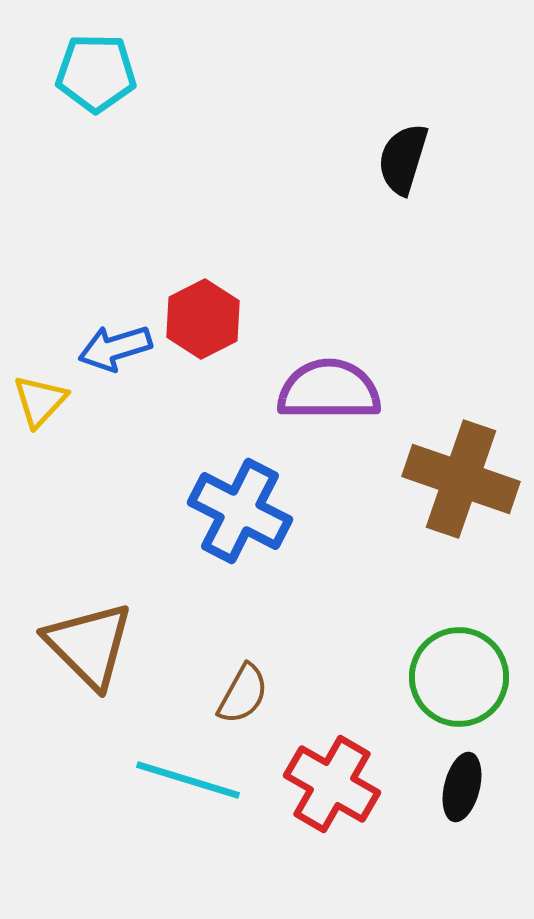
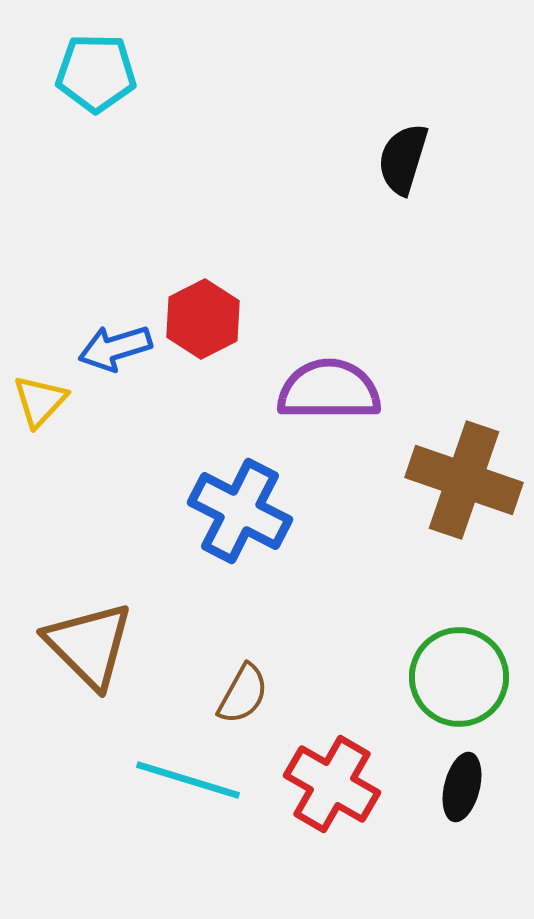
brown cross: moved 3 px right, 1 px down
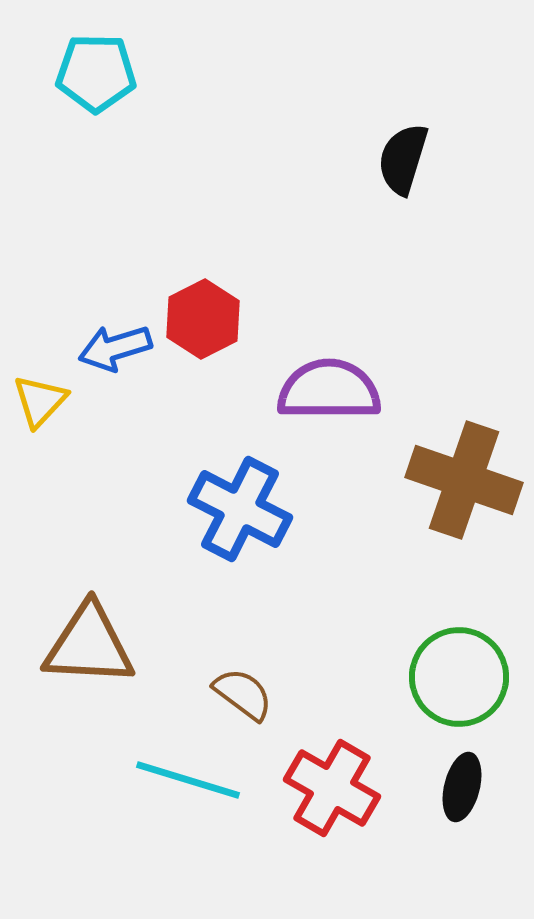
blue cross: moved 2 px up
brown triangle: rotated 42 degrees counterclockwise
brown semicircle: rotated 82 degrees counterclockwise
red cross: moved 4 px down
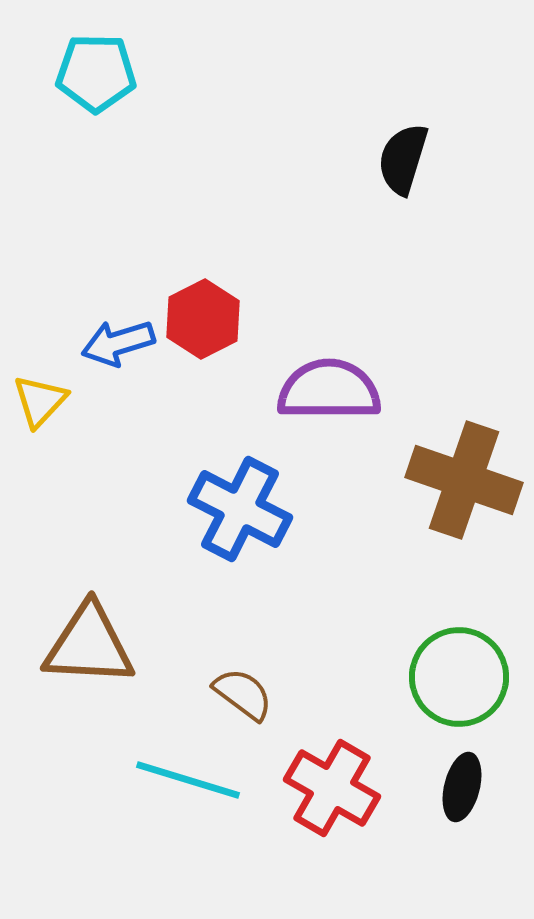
blue arrow: moved 3 px right, 5 px up
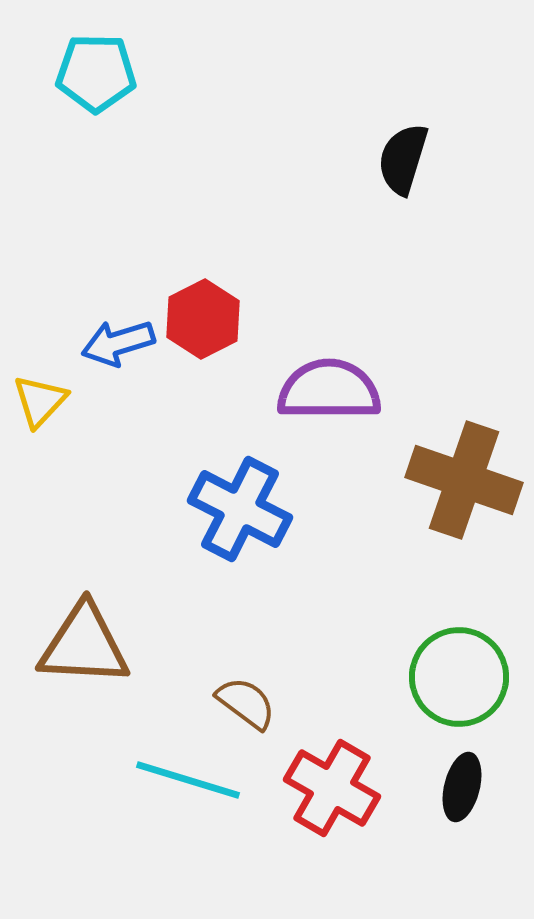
brown triangle: moved 5 px left
brown semicircle: moved 3 px right, 9 px down
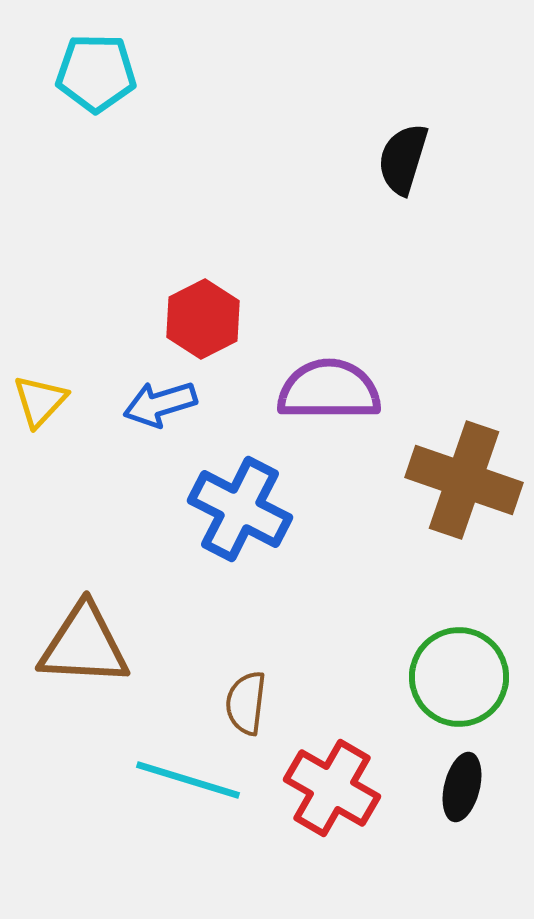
blue arrow: moved 42 px right, 61 px down
brown semicircle: rotated 120 degrees counterclockwise
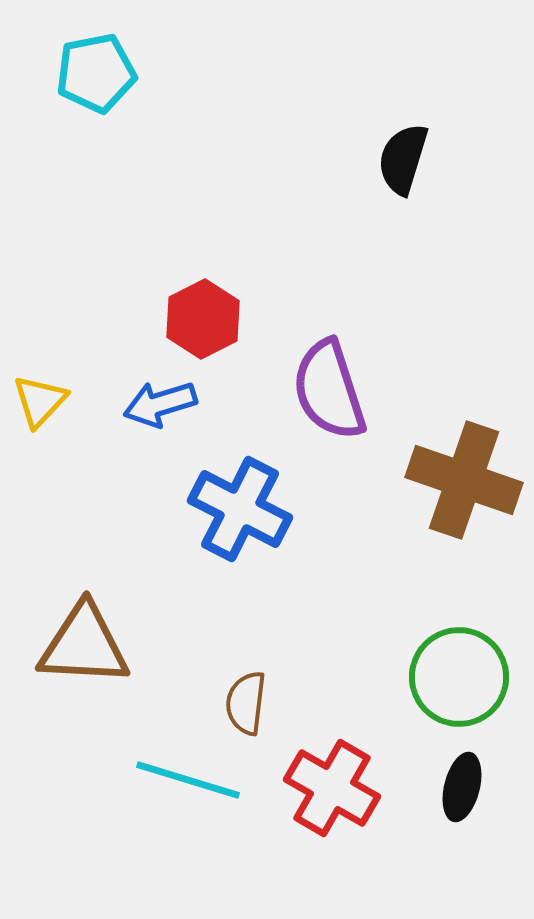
cyan pentagon: rotated 12 degrees counterclockwise
purple semicircle: rotated 108 degrees counterclockwise
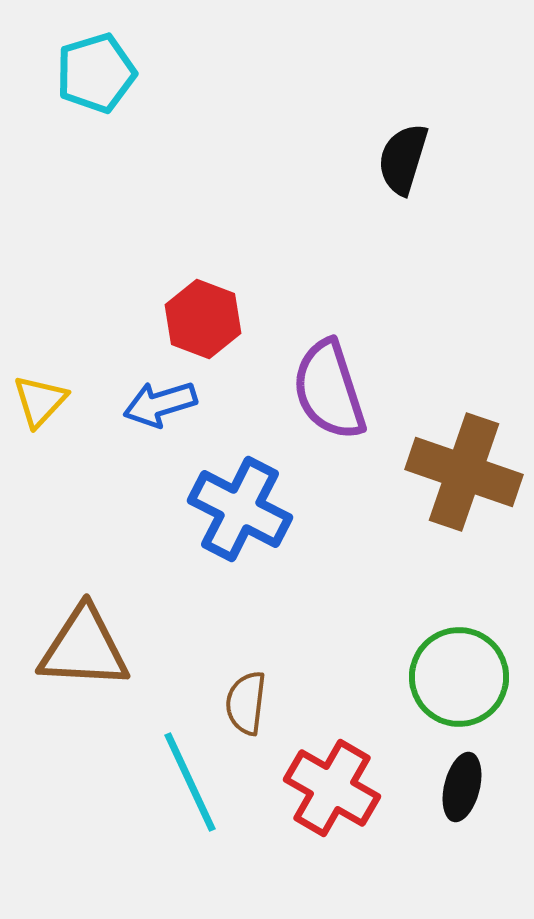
cyan pentagon: rotated 6 degrees counterclockwise
red hexagon: rotated 12 degrees counterclockwise
brown cross: moved 8 px up
brown triangle: moved 3 px down
cyan line: moved 2 px right, 2 px down; rotated 48 degrees clockwise
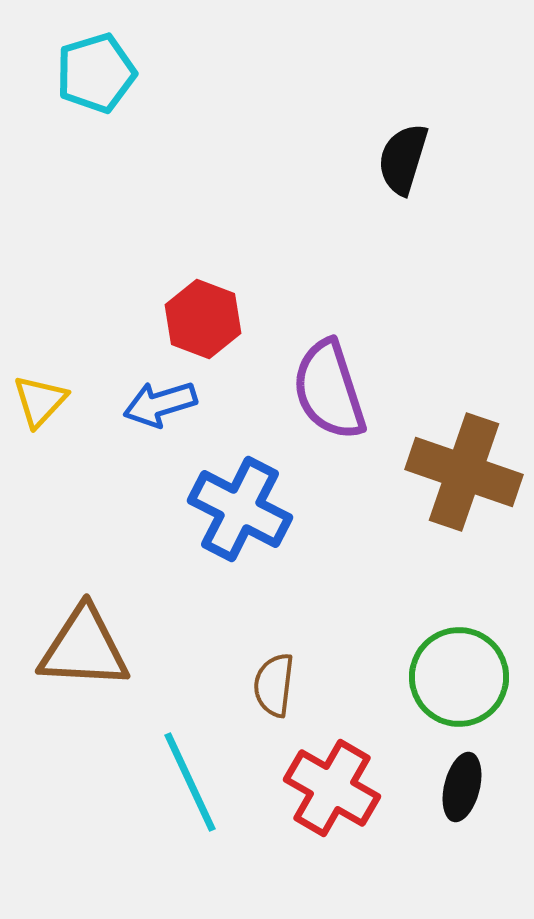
brown semicircle: moved 28 px right, 18 px up
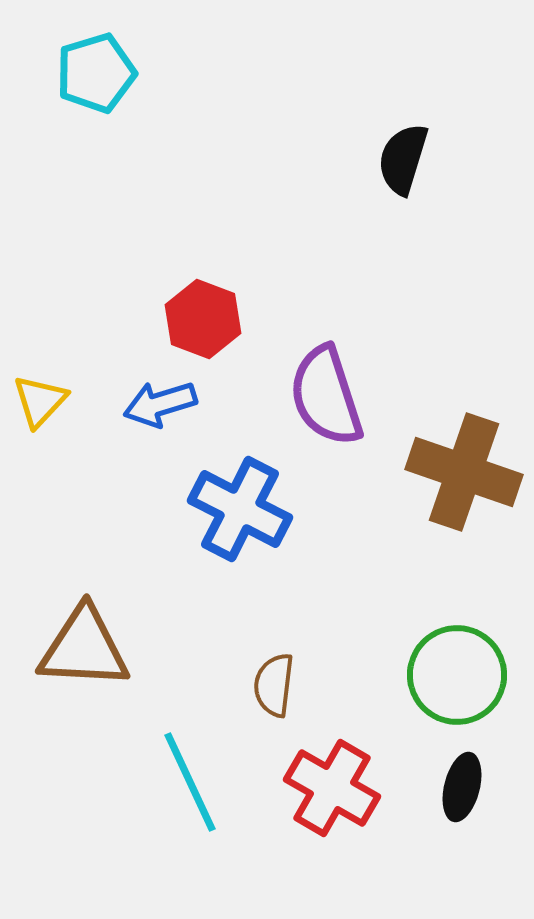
purple semicircle: moved 3 px left, 6 px down
green circle: moved 2 px left, 2 px up
